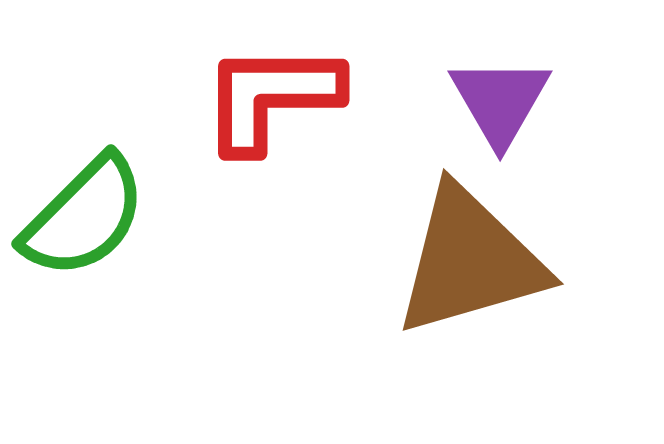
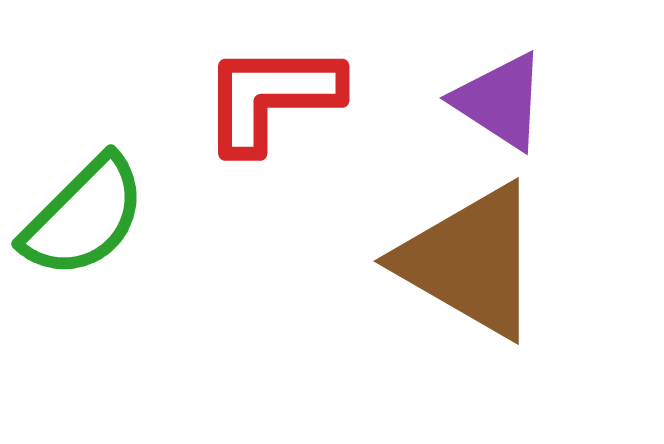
purple triangle: rotated 27 degrees counterclockwise
brown triangle: rotated 46 degrees clockwise
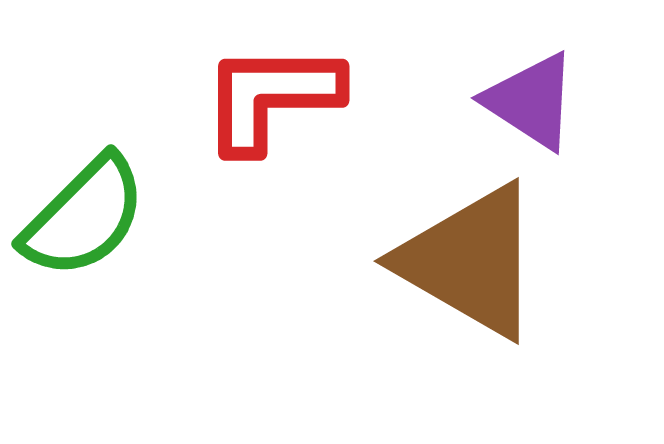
purple triangle: moved 31 px right
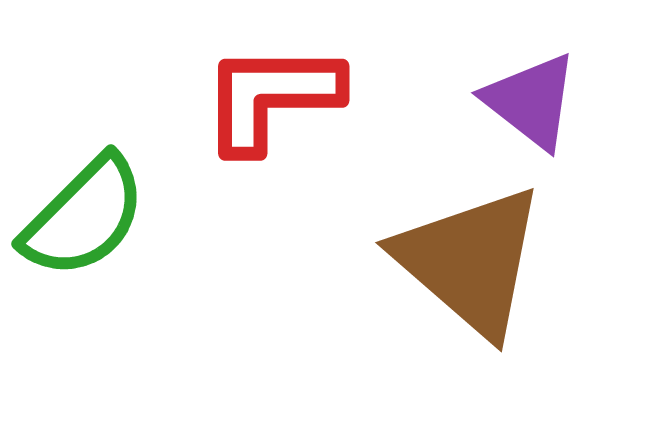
purple triangle: rotated 5 degrees clockwise
brown triangle: rotated 11 degrees clockwise
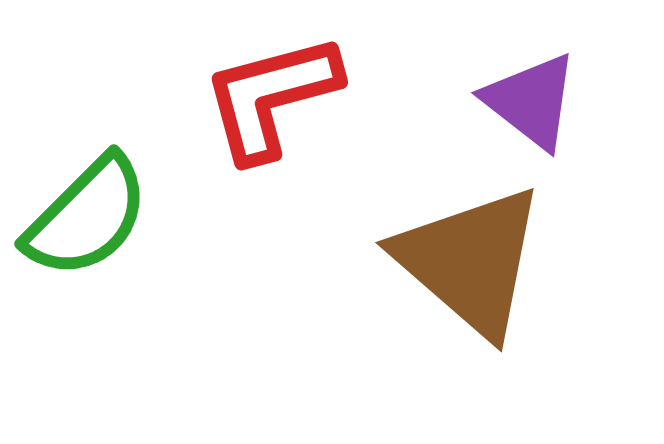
red L-shape: rotated 15 degrees counterclockwise
green semicircle: moved 3 px right
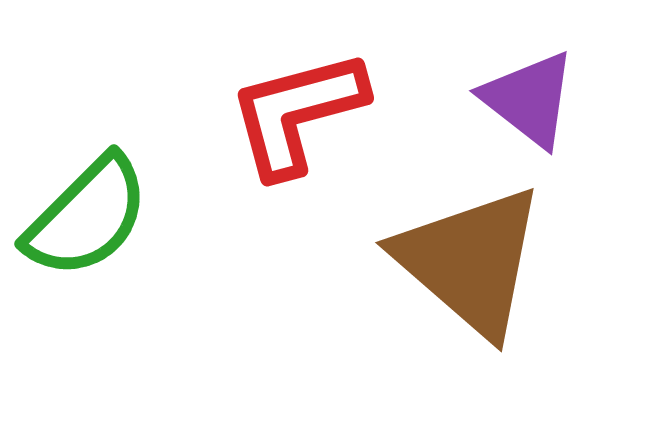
red L-shape: moved 26 px right, 16 px down
purple triangle: moved 2 px left, 2 px up
